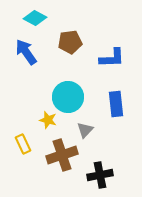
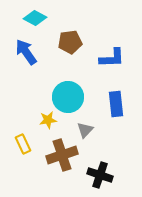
yellow star: rotated 24 degrees counterclockwise
black cross: rotated 30 degrees clockwise
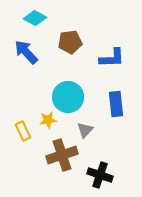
blue arrow: rotated 8 degrees counterclockwise
yellow rectangle: moved 13 px up
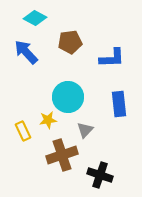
blue rectangle: moved 3 px right
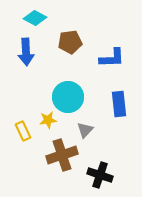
blue arrow: rotated 140 degrees counterclockwise
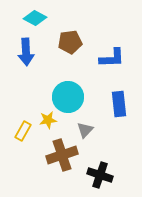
yellow rectangle: rotated 54 degrees clockwise
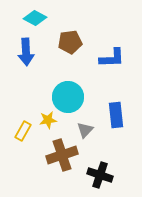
blue rectangle: moved 3 px left, 11 px down
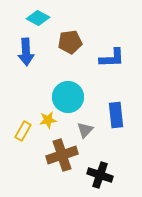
cyan diamond: moved 3 px right
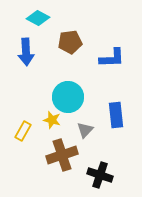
yellow star: moved 4 px right; rotated 24 degrees clockwise
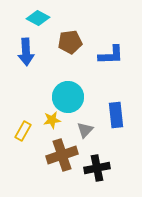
blue L-shape: moved 1 px left, 3 px up
yellow star: rotated 24 degrees counterclockwise
black cross: moved 3 px left, 7 px up; rotated 30 degrees counterclockwise
